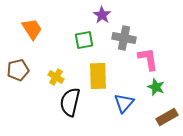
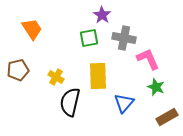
green square: moved 5 px right, 2 px up
pink L-shape: rotated 15 degrees counterclockwise
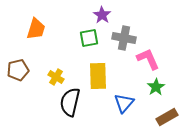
orange trapezoid: moved 4 px right; rotated 50 degrees clockwise
green star: rotated 18 degrees clockwise
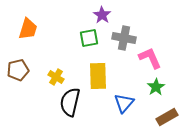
orange trapezoid: moved 8 px left
pink L-shape: moved 2 px right, 1 px up
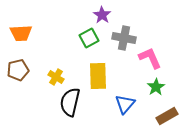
orange trapezoid: moved 7 px left, 4 px down; rotated 70 degrees clockwise
green square: rotated 18 degrees counterclockwise
blue triangle: moved 1 px right, 1 px down
brown rectangle: moved 1 px up
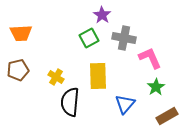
black semicircle: rotated 8 degrees counterclockwise
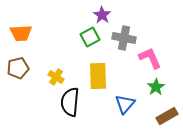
green square: moved 1 px right, 1 px up
brown pentagon: moved 2 px up
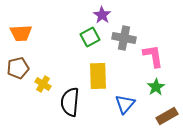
pink L-shape: moved 3 px right, 2 px up; rotated 15 degrees clockwise
yellow cross: moved 13 px left, 7 px down
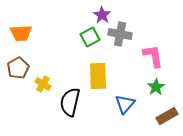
gray cross: moved 4 px left, 4 px up
brown pentagon: rotated 15 degrees counterclockwise
black semicircle: rotated 8 degrees clockwise
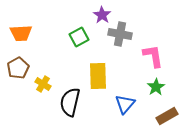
green square: moved 11 px left
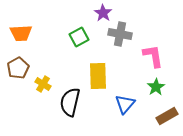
purple star: moved 1 px right, 2 px up
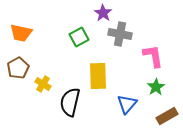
orange trapezoid: rotated 15 degrees clockwise
blue triangle: moved 2 px right
